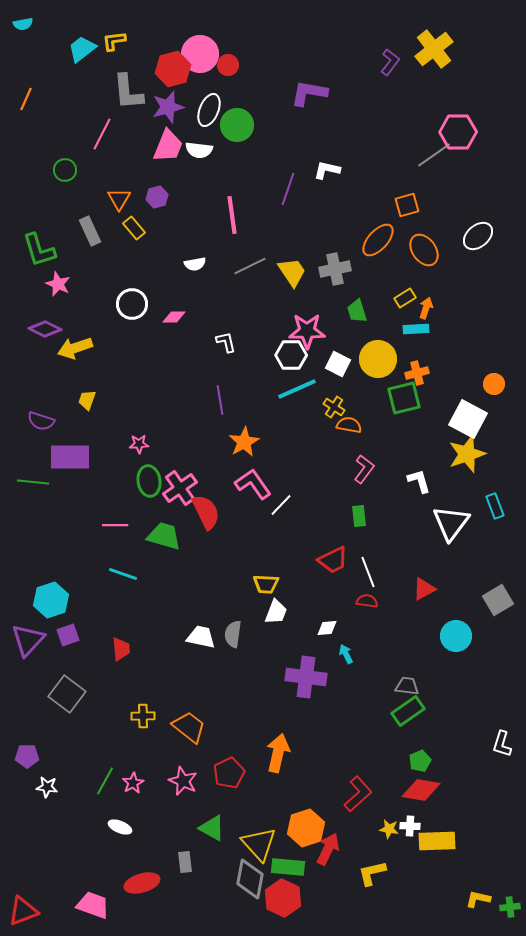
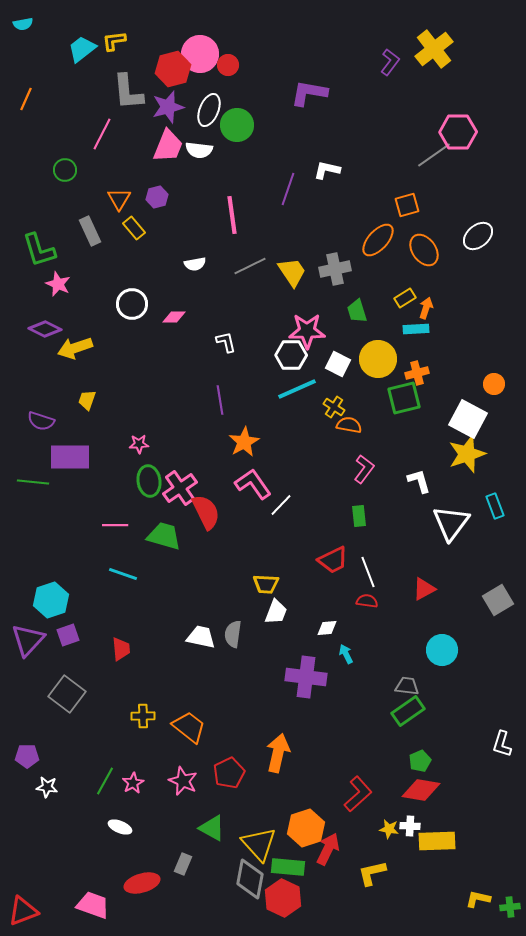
cyan circle at (456, 636): moved 14 px left, 14 px down
gray rectangle at (185, 862): moved 2 px left, 2 px down; rotated 30 degrees clockwise
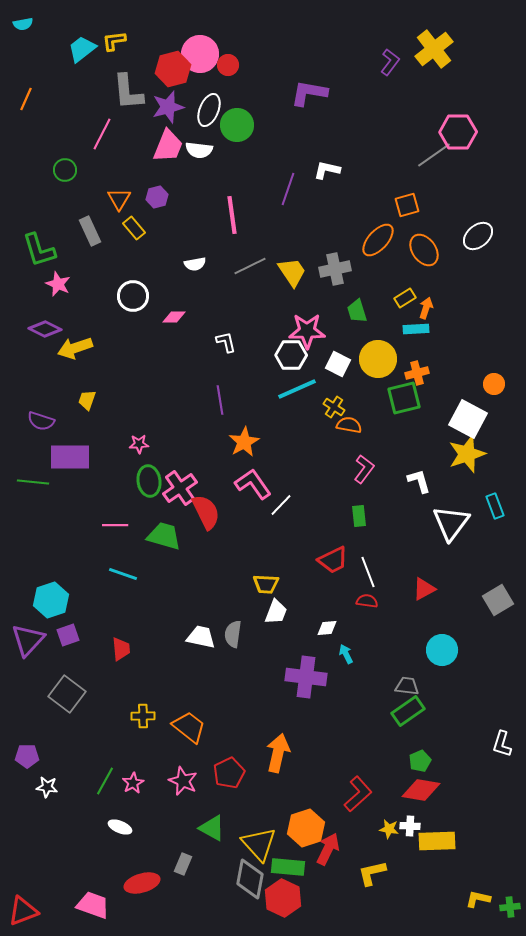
white circle at (132, 304): moved 1 px right, 8 px up
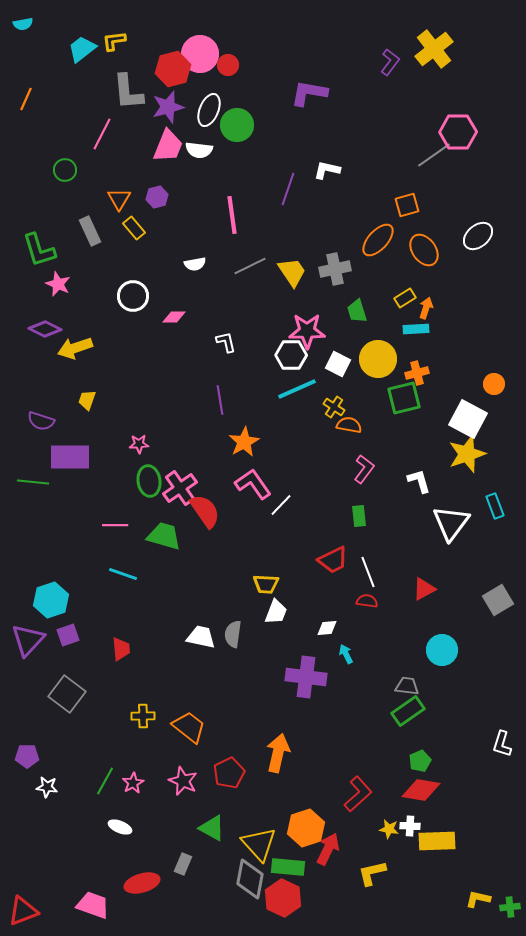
red semicircle at (206, 512): moved 1 px left, 1 px up; rotated 9 degrees counterclockwise
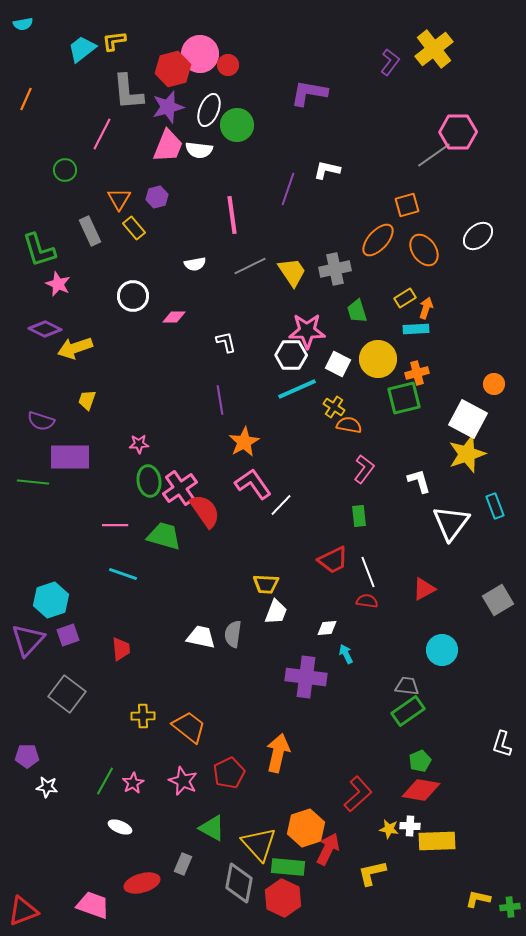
gray diamond at (250, 879): moved 11 px left, 4 px down
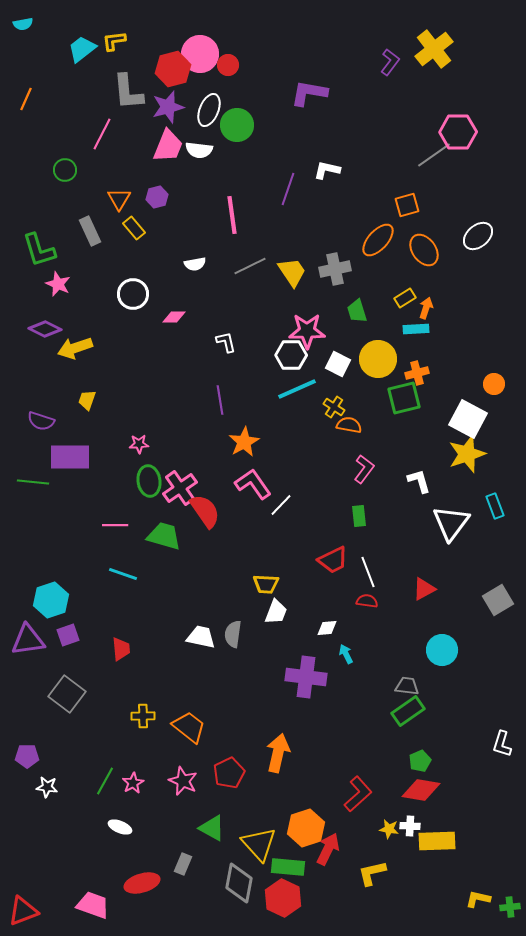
white circle at (133, 296): moved 2 px up
purple triangle at (28, 640): rotated 39 degrees clockwise
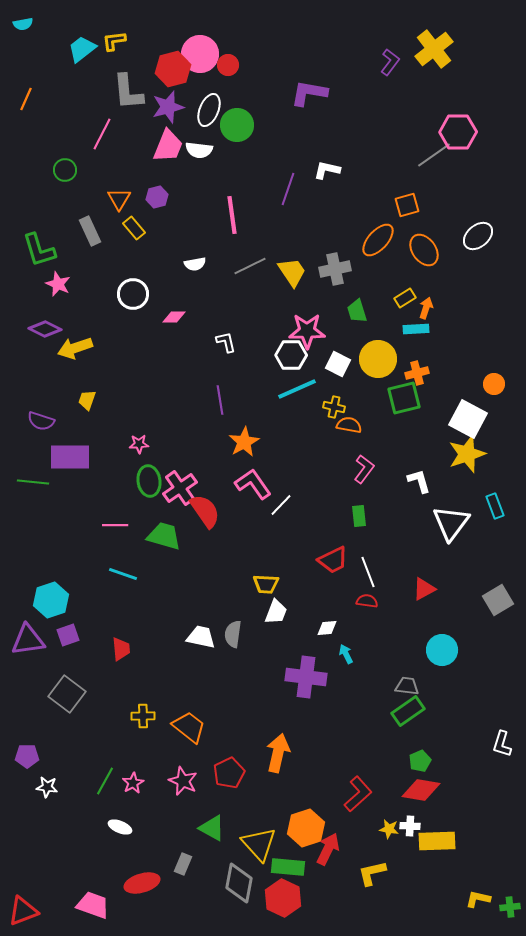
yellow cross at (334, 407): rotated 20 degrees counterclockwise
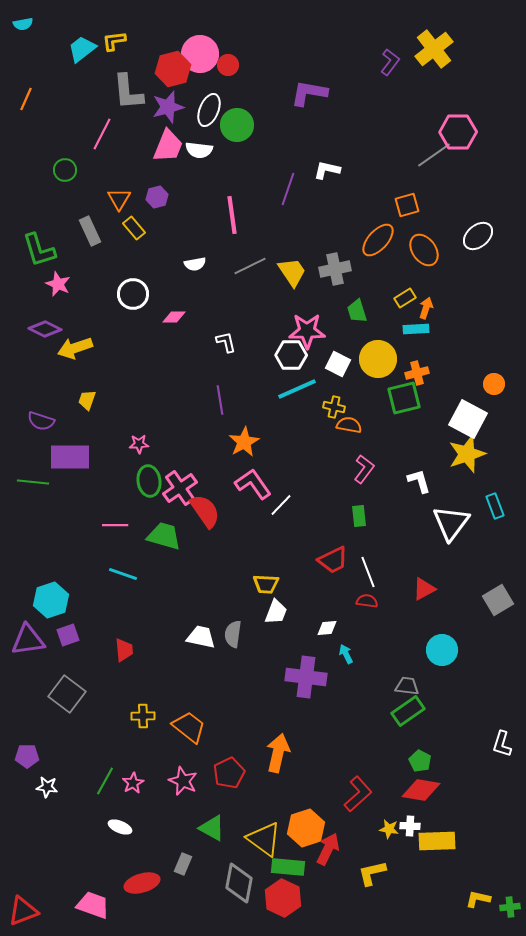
red trapezoid at (121, 649): moved 3 px right, 1 px down
green pentagon at (420, 761): rotated 20 degrees counterclockwise
yellow triangle at (259, 844): moved 5 px right, 5 px up; rotated 12 degrees counterclockwise
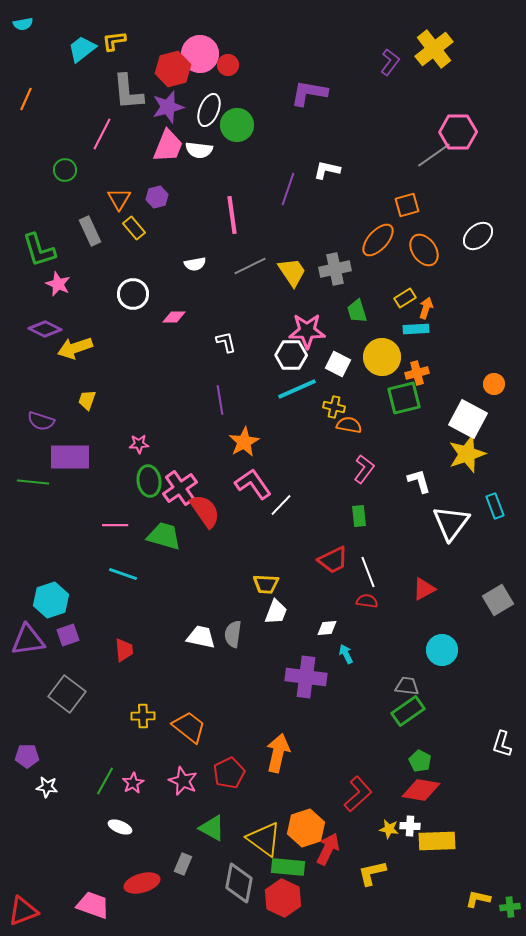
yellow circle at (378, 359): moved 4 px right, 2 px up
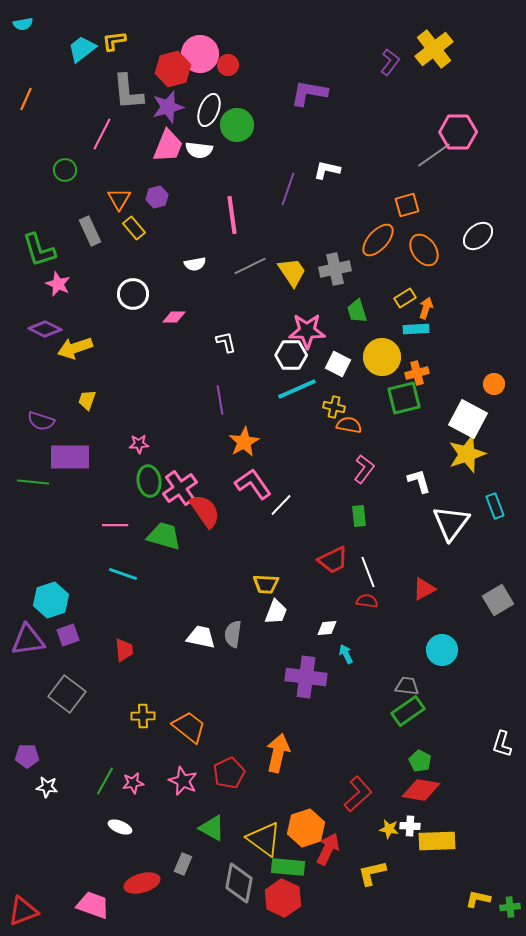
pink star at (133, 783): rotated 20 degrees clockwise
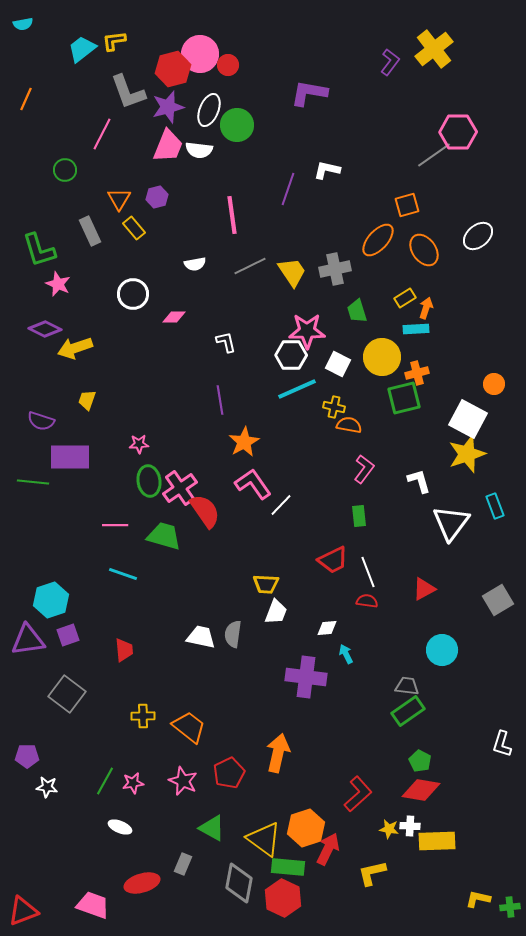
gray L-shape at (128, 92): rotated 15 degrees counterclockwise
